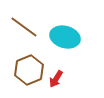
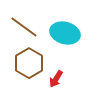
cyan ellipse: moved 4 px up
brown hexagon: moved 7 px up; rotated 8 degrees counterclockwise
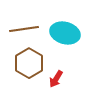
brown line: moved 2 px down; rotated 44 degrees counterclockwise
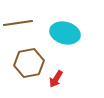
brown line: moved 6 px left, 6 px up
brown hexagon: rotated 20 degrees clockwise
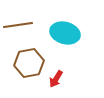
brown line: moved 2 px down
